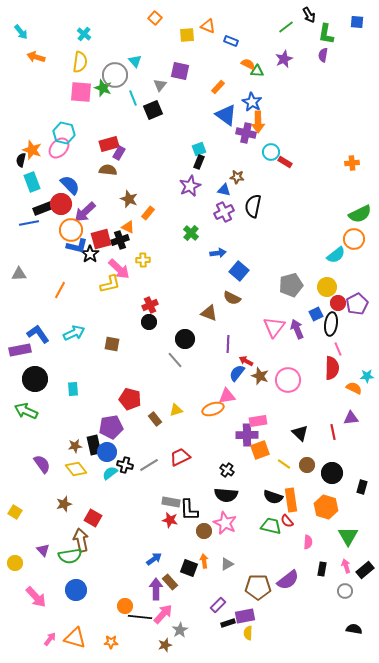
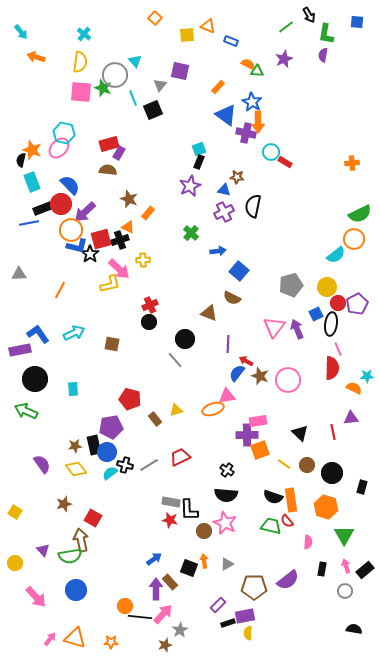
blue arrow at (218, 253): moved 2 px up
green triangle at (348, 536): moved 4 px left, 1 px up
brown pentagon at (258, 587): moved 4 px left
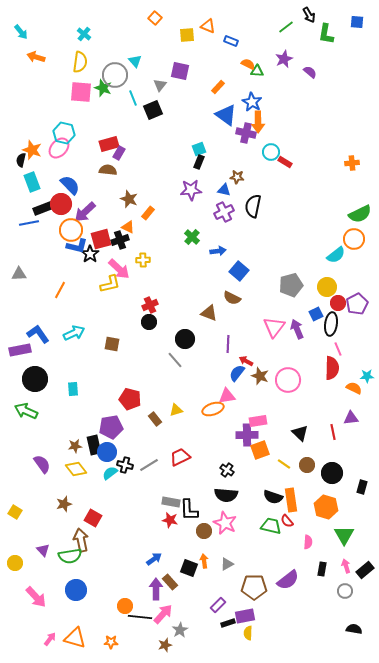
purple semicircle at (323, 55): moved 13 px left, 17 px down; rotated 120 degrees clockwise
purple star at (190, 186): moved 1 px right, 4 px down; rotated 20 degrees clockwise
green cross at (191, 233): moved 1 px right, 4 px down
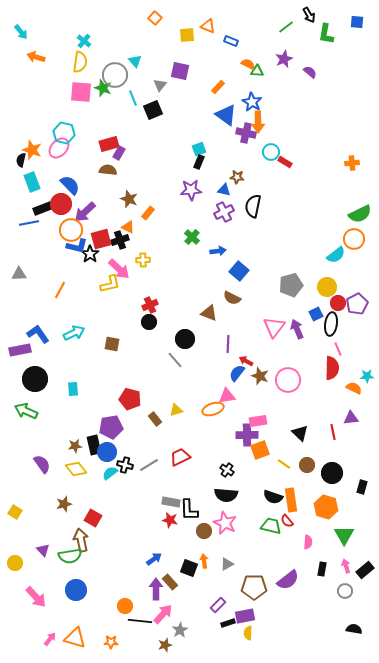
cyan cross at (84, 34): moved 7 px down
black line at (140, 617): moved 4 px down
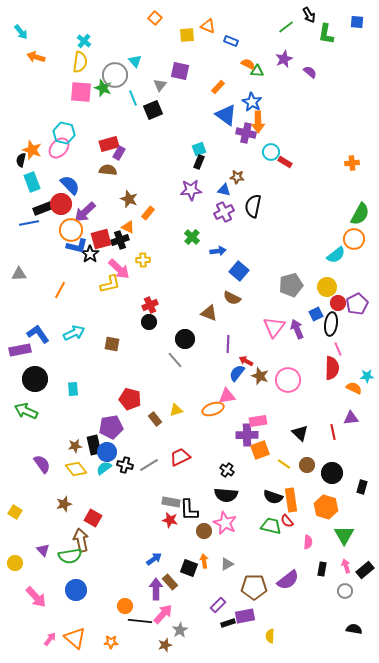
green semicircle at (360, 214): rotated 35 degrees counterclockwise
cyan semicircle at (110, 473): moved 6 px left, 5 px up
yellow semicircle at (248, 633): moved 22 px right, 3 px down
orange triangle at (75, 638): rotated 25 degrees clockwise
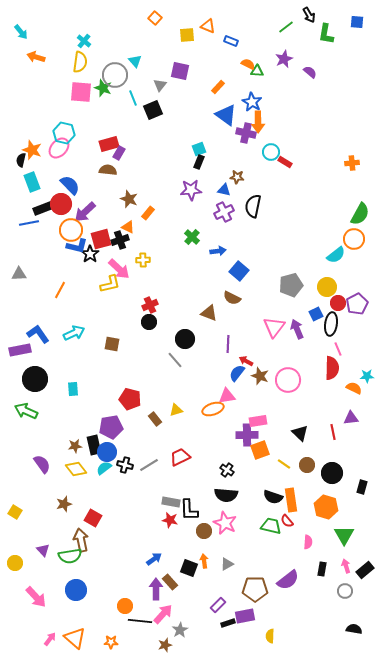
brown pentagon at (254, 587): moved 1 px right, 2 px down
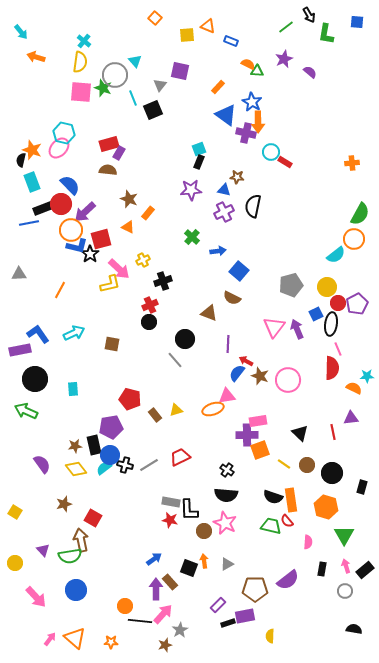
black cross at (120, 240): moved 43 px right, 41 px down
yellow cross at (143, 260): rotated 24 degrees counterclockwise
brown rectangle at (155, 419): moved 4 px up
blue circle at (107, 452): moved 3 px right, 3 px down
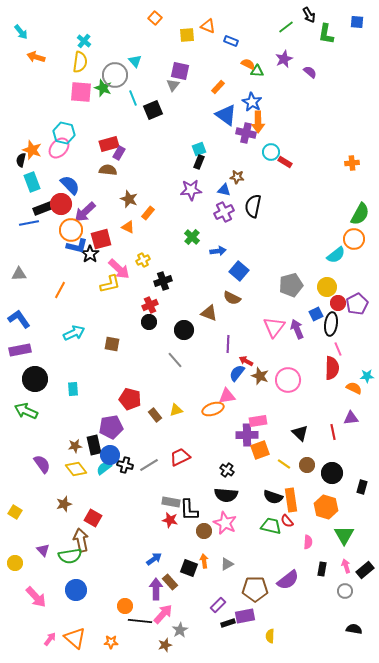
gray triangle at (160, 85): moved 13 px right
blue L-shape at (38, 334): moved 19 px left, 15 px up
black circle at (185, 339): moved 1 px left, 9 px up
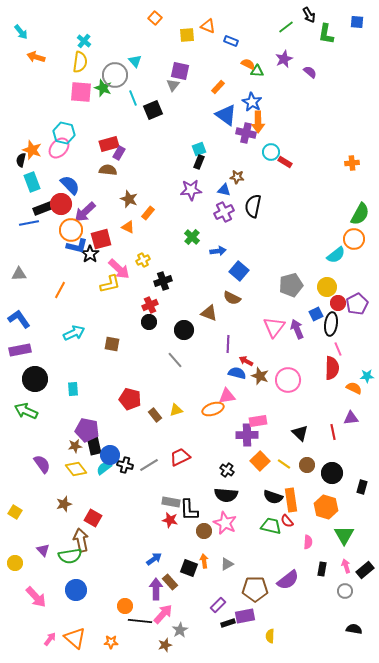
blue semicircle at (237, 373): rotated 66 degrees clockwise
purple pentagon at (111, 427): moved 24 px left, 3 px down; rotated 20 degrees clockwise
orange square at (260, 450): moved 11 px down; rotated 24 degrees counterclockwise
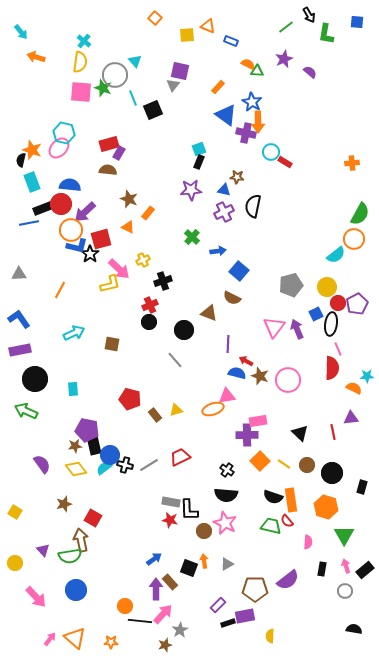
blue semicircle at (70, 185): rotated 40 degrees counterclockwise
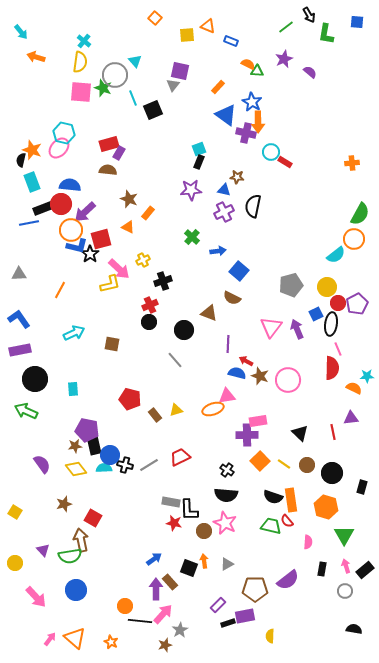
pink triangle at (274, 327): moved 3 px left
cyan semicircle at (104, 468): rotated 35 degrees clockwise
red star at (170, 520): moved 4 px right, 3 px down
orange star at (111, 642): rotated 24 degrees clockwise
